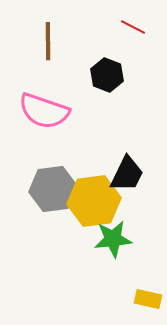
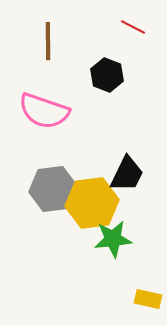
yellow hexagon: moved 2 px left, 2 px down
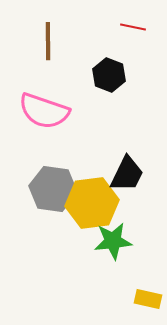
red line: rotated 15 degrees counterclockwise
black hexagon: moved 2 px right
gray hexagon: rotated 15 degrees clockwise
green star: moved 2 px down
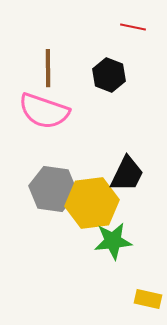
brown line: moved 27 px down
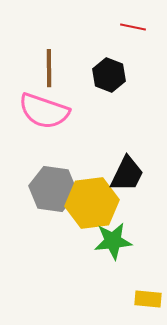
brown line: moved 1 px right
yellow rectangle: rotated 8 degrees counterclockwise
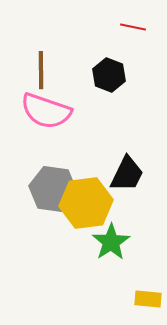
brown line: moved 8 px left, 2 px down
pink semicircle: moved 2 px right
yellow hexagon: moved 6 px left
green star: moved 2 px left, 1 px down; rotated 27 degrees counterclockwise
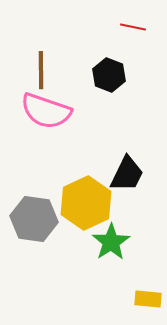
gray hexagon: moved 19 px left, 30 px down
yellow hexagon: rotated 18 degrees counterclockwise
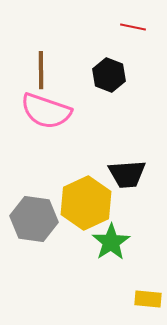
black trapezoid: rotated 60 degrees clockwise
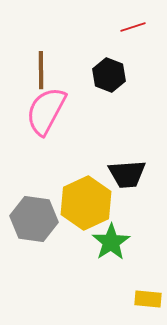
red line: rotated 30 degrees counterclockwise
pink semicircle: rotated 99 degrees clockwise
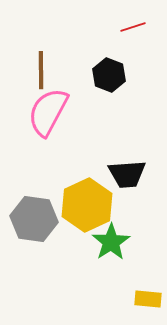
pink semicircle: moved 2 px right, 1 px down
yellow hexagon: moved 1 px right, 2 px down
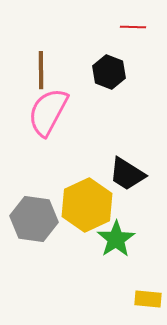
red line: rotated 20 degrees clockwise
black hexagon: moved 3 px up
black trapezoid: rotated 36 degrees clockwise
green star: moved 5 px right, 3 px up
